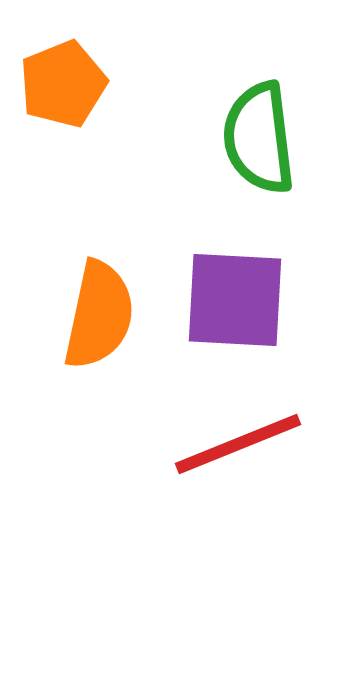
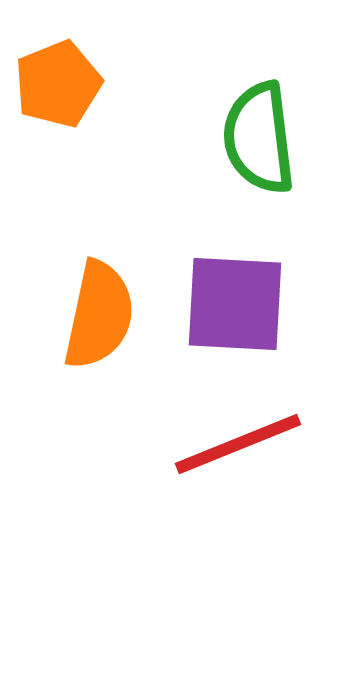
orange pentagon: moved 5 px left
purple square: moved 4 px down
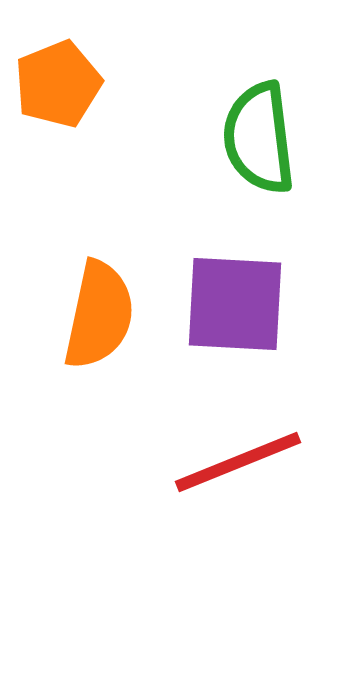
red line: moved 18 px down
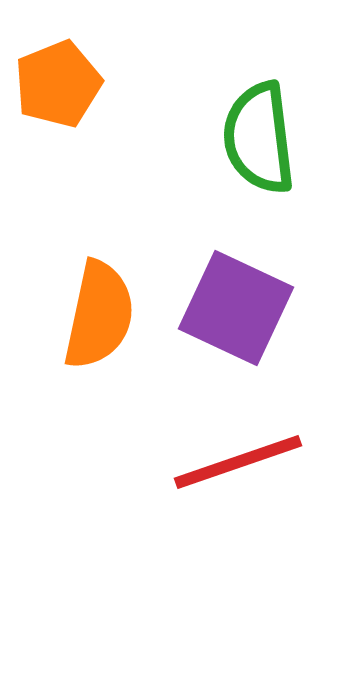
purple square: moved 1 px right, 4 px down; rotated 22 degrees clockwise
red line: rotated 3 degrees clockwise
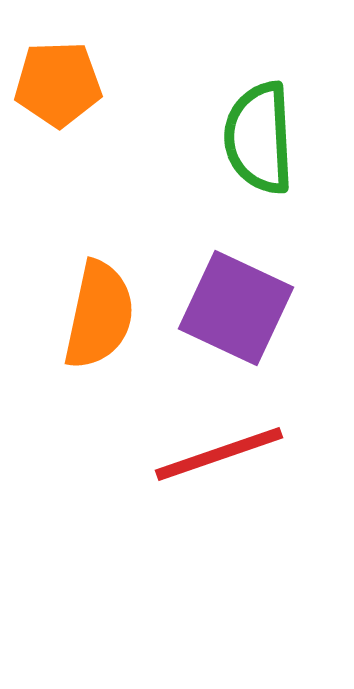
orange pentagon: rotated 20 degrees clockwise
green semicircle: rotated 4 degrees clockwise
red line: moved 19 px left, 8 px up
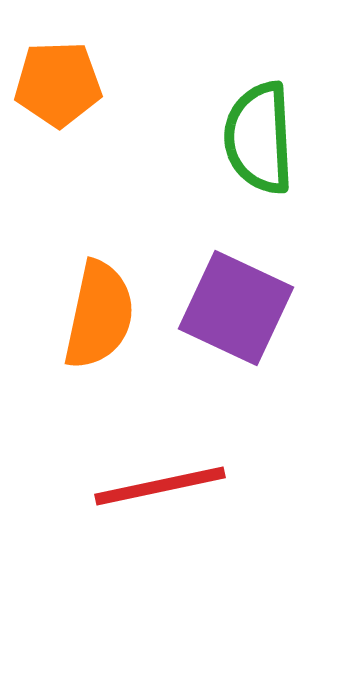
red line: moved 59 px left, 32 px down; rotated 7 degrees clockwise
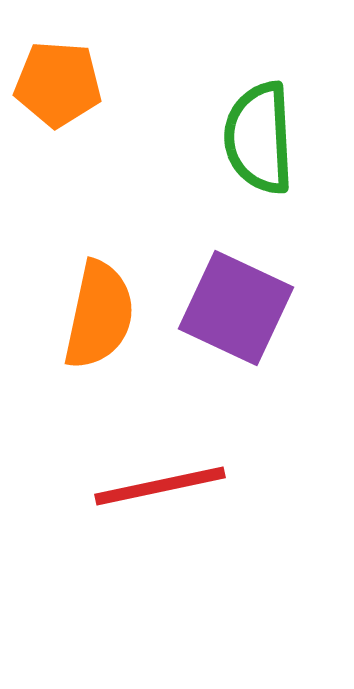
orange pentagon: rotated 6 degrees clockwise
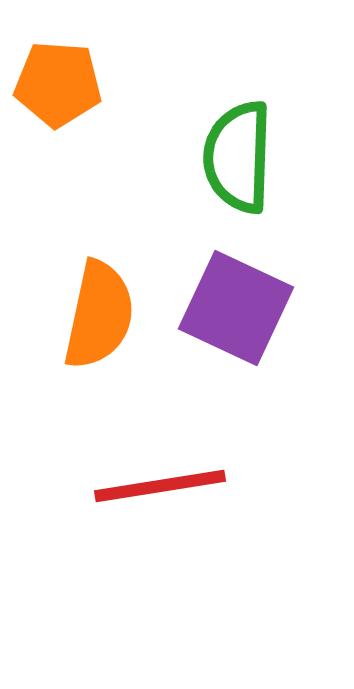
green semicircle: moved 21 px left, 19 px down; rotated 5 degrees clockwise
red line: rotated 3 degrees clockwise
